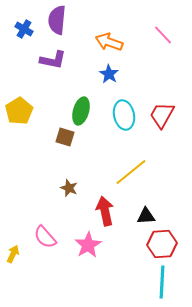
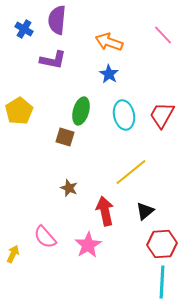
black triangle: moved 1 px left, 5 px up; rotated 36 degrees counterclockwise
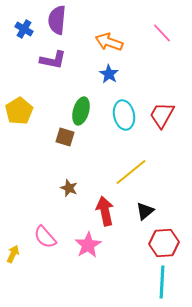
pink line: moved 1 px left, 2 px up
red hexagon: moved 2 px right, 1 px up
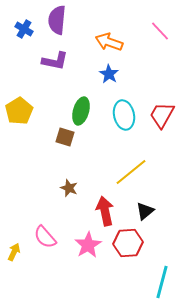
pink line: moved 2 px left, 2 px up
purple L-shape: moved 2 px right, 1 px down
red hexagon: moved 36 px left
yellow arrow: moved 1 px right, 2 px up
cyan line: rotated 12 degrees clockwise
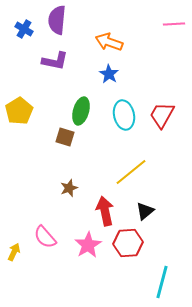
pink line: moved 14 px right, 7 px up; rotated 50 degrees counterclockwise
brown star: rotated 30 degrees clockwise
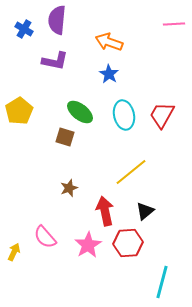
green ellipse: moved 1 px left, 1 px down; rotated 68 degrees counterclockwise
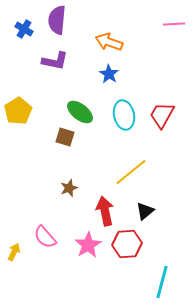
yellow pentagon: moved 1 px left
red hexagon: moved 1 px left, 1 px down
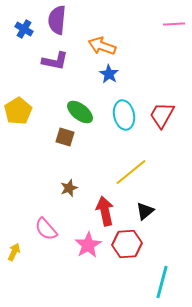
orange arrow: moved 7 px left, 4 px down
pink semicircle: moved 1 px right, 8 px up
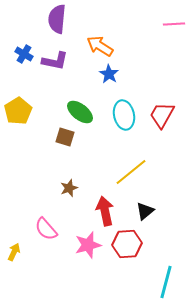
purple semicircle: moved 1 px up
blue cross: moved 25 px down
orange arrow: moved 2 px left; rotated 12 degrees clockwise
pink star: rotated 16 degrees clockwise
cyan line: moved 4 px right
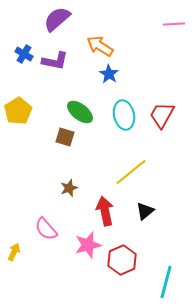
purple semicircle: rotated 44 degrees clockwise
red hexagon: moved 5 px left, 16 px down; rotated 20 degrees counterclockwise
